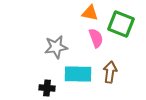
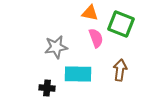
brown arrow: moved 10 px right, 2 px up
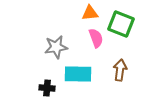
orange triangle: rotated 18 degrees counterclockwise
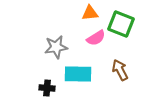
pink semicircle: rotated 78 degrees clockwise
brown arrow: rotated 35 degrees counterclockwise
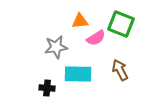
orange triangle: moved 10 px left, 8 px down
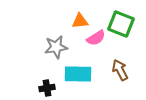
black cross: rotated 14 degrees counterclockwise
